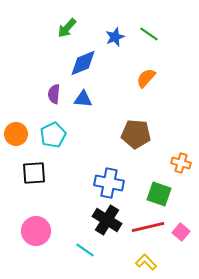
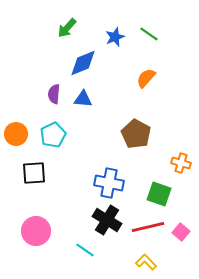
brown pentagon: rotated 24 degrees clockwise
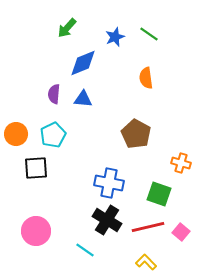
orange semicircle: rotated 50 degrees counterclockwise
black square: moved 2 px right, 5 px up
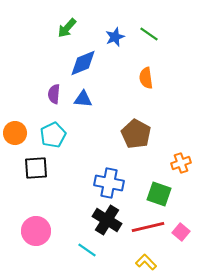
orange circle: moved 1 px left, 1 px up
orange cross: rotated 36 degrees counterclockwise
cyan line: moved 2 px right
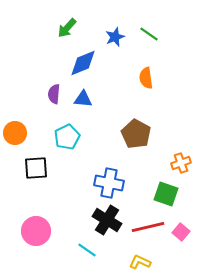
cyan pentagon: moved 14 px right, 2 px down
green square: moved 7 px right
yellow L-shape: moved 6 px left; rotated 20 degrees counterclockwise
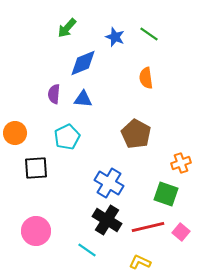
blue star: rotated 30 degrees counterclockwise
blue cross: rotated 20 degrees clockwise
